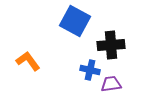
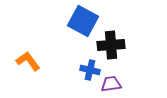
blue square: moved 8 px right
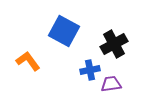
blue square: moved 19 px left, 10 px down
black cross: moved 3 px right, 1 px up; rotated 24 degrees counterclockwise
blue cross: rotated 24 degrees counterclockwise
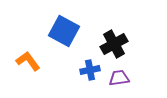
purple trapezoid: moved 8 px right, 6 px up
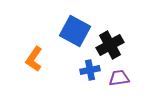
blue square: moved 11 px right
black cross: moved 4 px left, 1 px down
orange L-shape: moved 6 px right, 2 px up; rotated 110 degrees counterclockwise
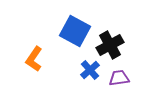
blue cross: rotated 30 degrees counterclockwise
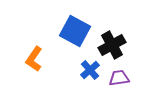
black cross: moved 2 px right
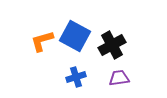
blue square: moved 5 px down
orange L-shape: moved 8 px right, 18 px up; rotated 40 degrees clockwise
blue cross: moved 14 px left, 7 px down; rotated 24 degrees clockwise
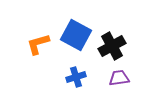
blue square: moved 1 px right, 1 px up
orange L-shape: moved 4 px left, 3 px down
black cross: moved 1 px down
